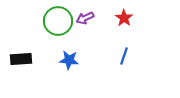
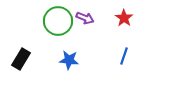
purple arrow: rotated 132 degrees counterclockwise
black rectangle: rotated 55 degrees counterclockwise
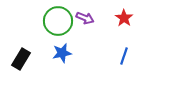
blue star: moved 7 px left, 7 px up; rotated 18 degrees counterclockwise
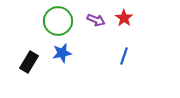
purple arrow: moved 11 px right, 2 px down
black rectangle: moved 8 px right, 3 px down
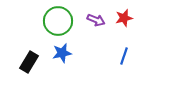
red star: rotated 24 degrees clockwise
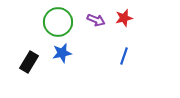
green circle: moved 1 px down
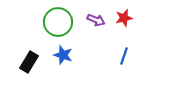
blue star: moved 1 px right, 2 px down; rotated 30 degrees clockwise
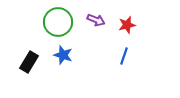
red star: moved 3 px right, 7 px down
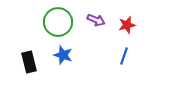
black rectangle: rotated 45 degrees counterclockwise
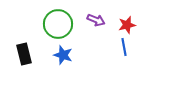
green circle: moved 2 px down
blue line: moved 9 px up; rotated 30 degrees counterclockwise
black rectangle: moved 5 px left, 8 px up
